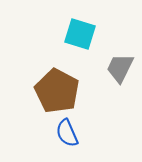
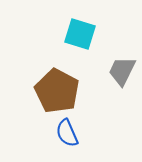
gray trapezoid: moved 2 px right, 3 px down
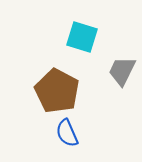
cyan square: moved 2 px right, 3 px down
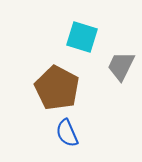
gray trapezoid: moved 1 px left, 5 px up
brown pentagon: moved 3 px up
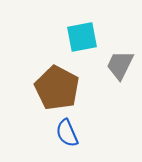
cyan square: rotated 28 degrees counterclockwise
gray trapezoid: moved 1 px left, 1 px up
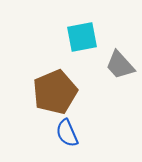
gray trapezoid: rotated 68 degrees counterclockwise
brown pentagon: moved 2 px left, 4 px down; rotated 21 degrees clockwise
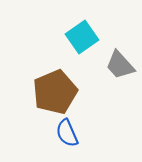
cyan square: rotated 24 degrees counterclockwise
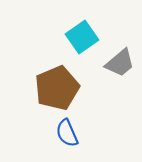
gray trapezoid: moved 2 px up; rotated 88 degrees counterclockwise
brown pentagon: moved 2 px right, 4 px up
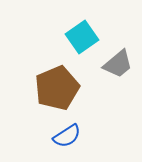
gray trapezoid: moved 2 px left, 1 px down
blue semicircle: moved 3 px down; rotated 100 degrees counterclockwise
